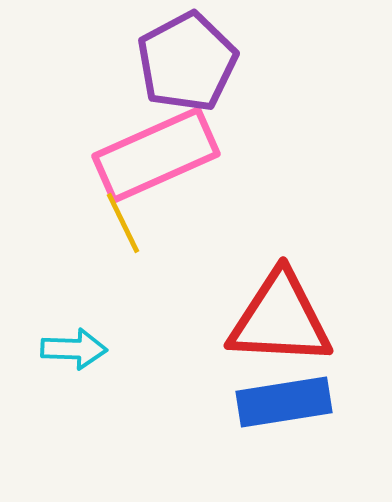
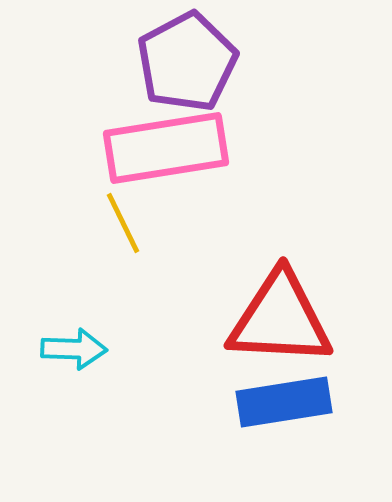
pink rectangle: moved 10 px right, 7 px up; rotated 15 degrees clockwise
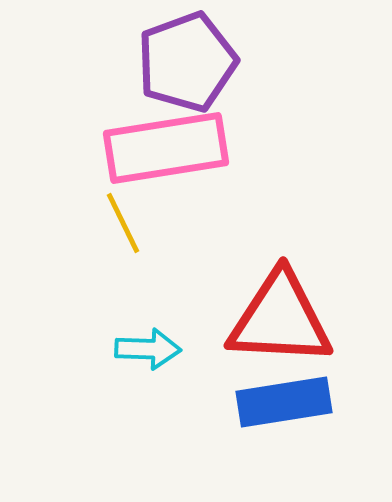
purple pentagon: rotated 8 degrees clockwise
cyan arrow: moved 74 px right
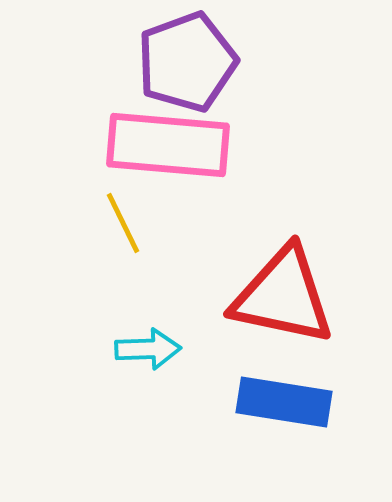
pink rectangle: moved 2 px right, 3 px up; rotated 14 degrees clockwise
red triangle: moved 3 px right, 23 px up; rotated 9 degrees clockwise
cyan arrow: rotated 4 degrees counterclockwise
blue rectangle: rotated 18 degrees clockwise
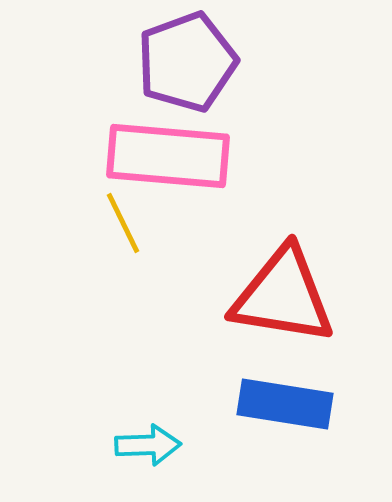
pink rectangle: moved 11 px down
red triangle: rotated 3 degrees counterclockwise
cyan arrow: moved 96 px down
blue rectangle: moved 1 px right, 2 px down
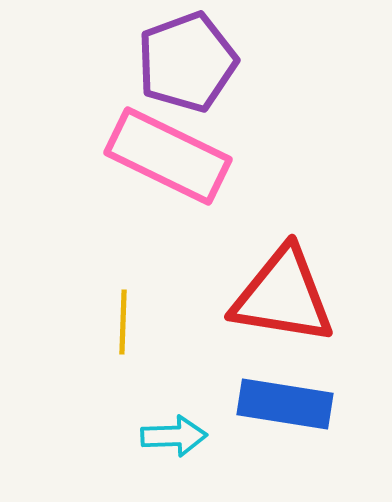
pink rectangle: rotated 21 degrees clockwise
yellow line: moved 99 px down; rotated 28 degrees clockwise
cyan arrow: moved 26 px right, 9 px up
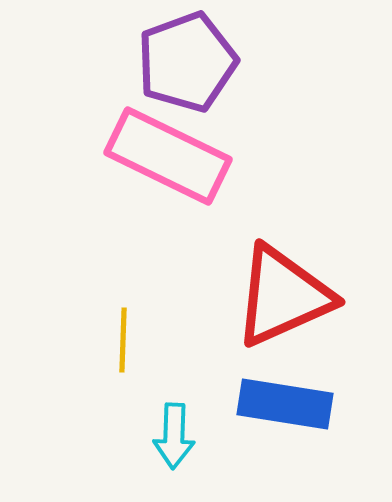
red triangle: rotated 33 degrees counterclockwise
yellow line: moved 18 px down
cyan arrow: rotated 94 degrees clockwise
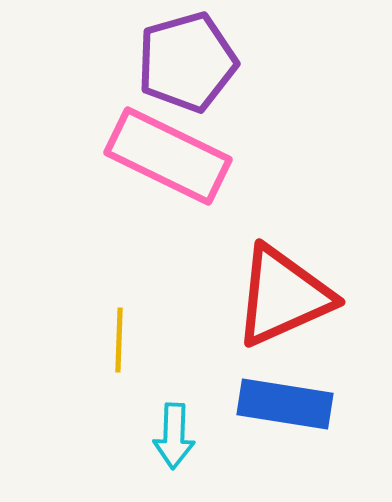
purple pentagon: rotated 4 degrees clockwise
yellow line: moved 4 px left
